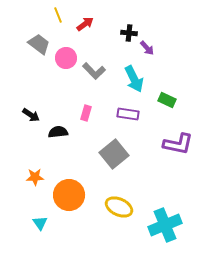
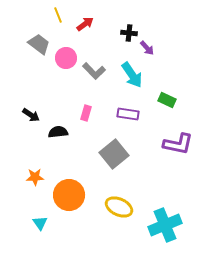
cyan arrow: moved 2 px left, 4 px up; rotated 8 degrees counterclockwise
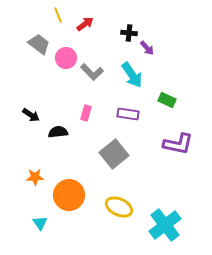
gray L-shape: moved 2 px left, 1 px down
cyan cross: rotated 16 degrees counterclockwise
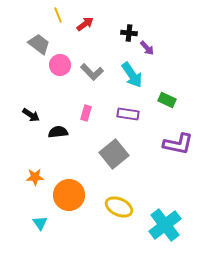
pink circle: moved 6 px left, 7 px down
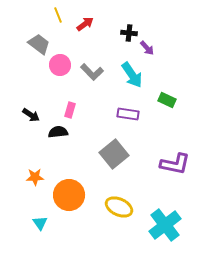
pink rectangle: moved 16 px left, 3 px up
purple L-shape: moved 3 px left, 20 px down
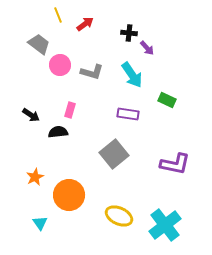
gray L-shape: rotated 30 degrees counterclockwise
orange star: rotated 24 degrees counterclockwise
yellow ellipse: moved 9 px down
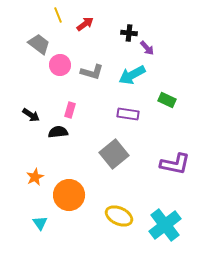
cyan arrow: rotated 96 degrees clockwise
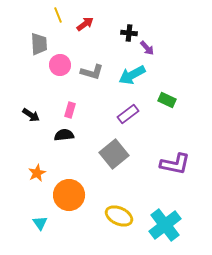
gray trapezoid: rotated 50 degrees clockwise
purple rectangle: rotated 45 degrees counterclockwise
black semicircle: moved 6 px right, 3 px down
orange star: moved 2 px right, 4 px up
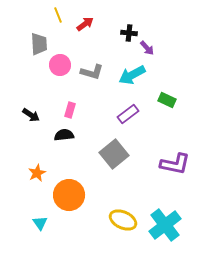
yellow ellipse: moved 4 px right, 4 px down
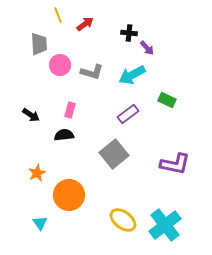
yellow ellipse: rotated 12 degrees clockwise
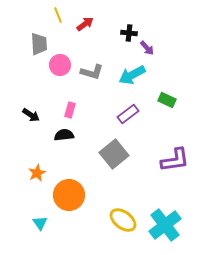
purple L-shape: moved 4 px up; rotated 20 degrees counterclockwise
